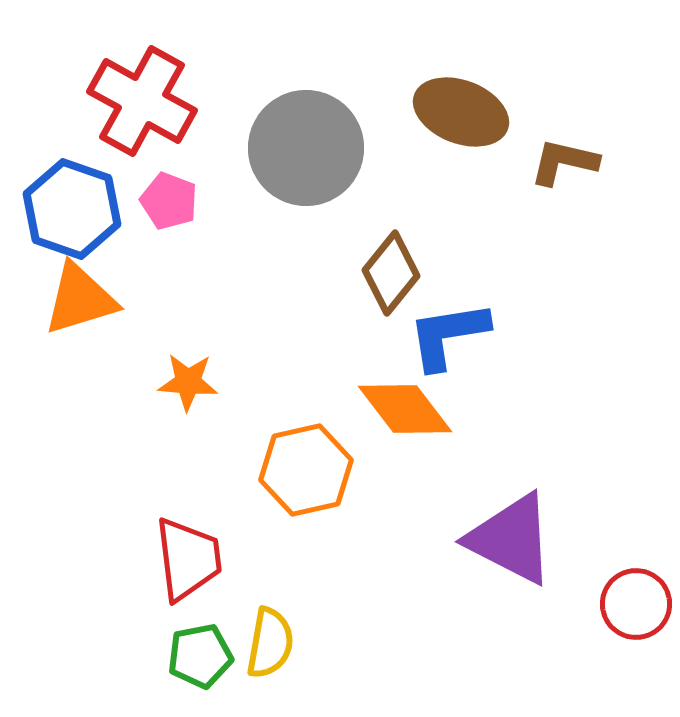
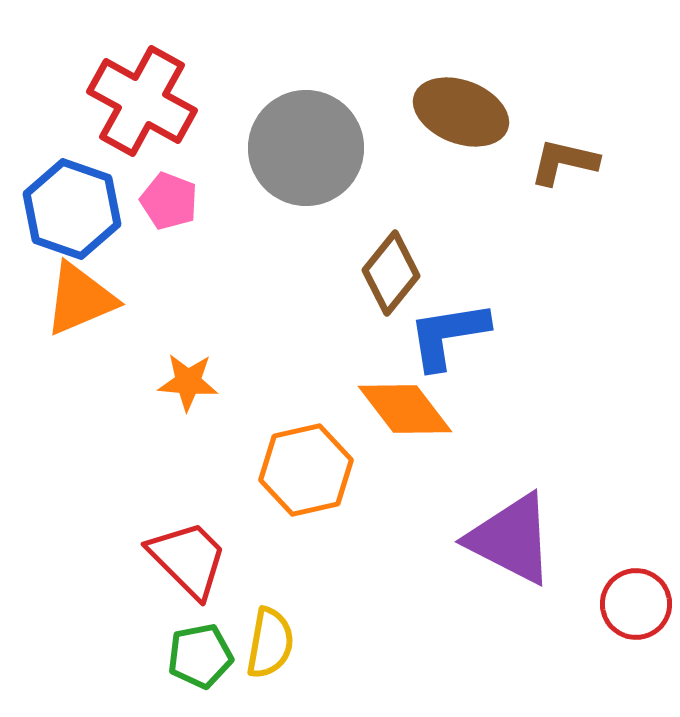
orange triangle: rotated 6 degrees counterclockwise
red trapezoid: rotated 38 degrees counterclockwise
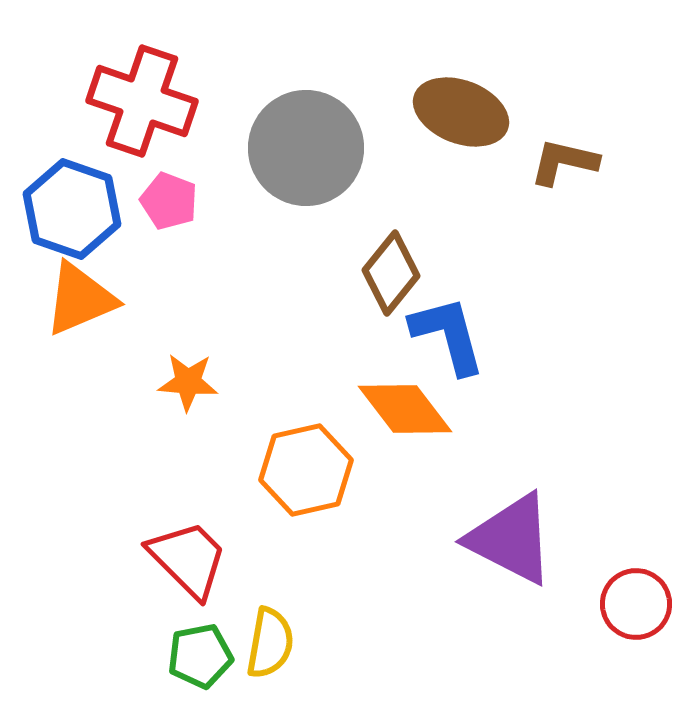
red cross: rotated 10 degrees counterclockwise
blue L-shape: rotated 84 degrees clockwise
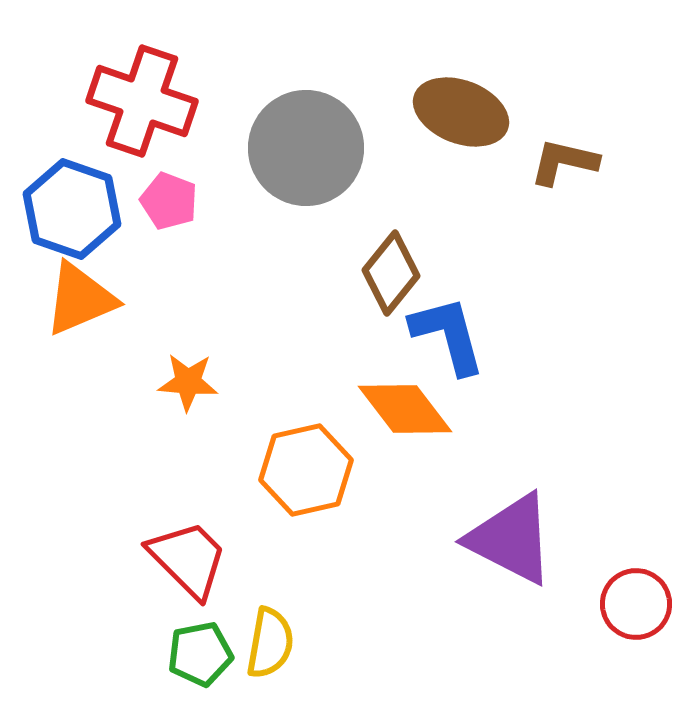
green pentagon: moved 2 px up
